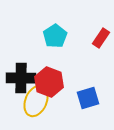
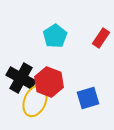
black cross: rotated 28 degrees clockwise
yellow ellipse: moved 1 px left
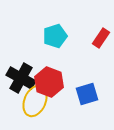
cyan pentagon: rotated 15 degrees clockwise
blue square: moved 1 px left, 4 px up
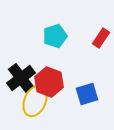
black cross: rotated 24 degrees clockwise
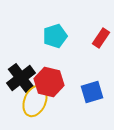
red hexagon: rotated 8 degrees counterclockwise
blue square: moved 5 px right, 2 px up
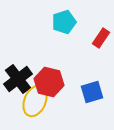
cyan pentagon: moved 9 px right, 14 px up
black cross: moved 3 px left, 1 px down
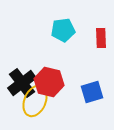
cyan pentagon: moved 1 px left, 8 px down; rotated 10 degrees clockwise
red rectangle: rotated 36 degrees counterclockwise
black cross: moved 4 px right, 4 px down
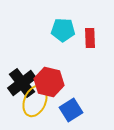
cyan pentagon: rotated 10 degrees clockwise
red rectangle: moved 11 px left
blue square: moved 21 px left, 18 px down; rotated 15 degrees counterclockwise
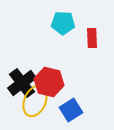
cyan pentagon: moved 7 px up
red rectangle: moved 2 px right
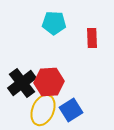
cyan pentagon: moved 9 px left
red hexagon: rotated 16 degrees counterclockwise
yellow ellipse: moved 8 px right, 9 px down
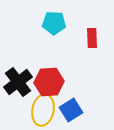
black cross: moved 4 px left, 1 px up
yellow ellipse: rotated 12 degrees counterclockwise
